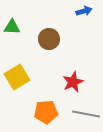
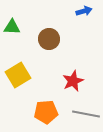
yellow square: moved 1 px right, 2 px up
red star: moved 1 px up
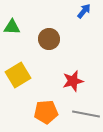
blue arrow: rotated 35 degrees counterclockwise
red star: rotated 10 degrees clockwise
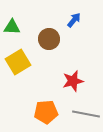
blue arrow: moved 10 px left, 9 px down
yellow square: moved 13 px up
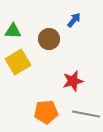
green triangle: moved 1 px right, 4 px down
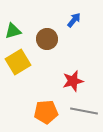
green triangle: rotated 18 degrees counterclockwise
brown circle: moved 2 px left
gray line: moved 2 px left, 3 px up
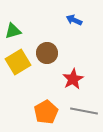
blue arrow: rotated 105 degrees counterclockwise
brown circle: moved 14 px down
red star: moved 2 px up; rotated 15 degrees counterclockwise
orange pentagon: rotated 25 degrees counterclockwise
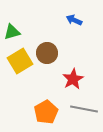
green triangle: moved 1 px left, 1 px down
yellow square: moved 2 px right, 1 px up
gray line: moved 2 px up
